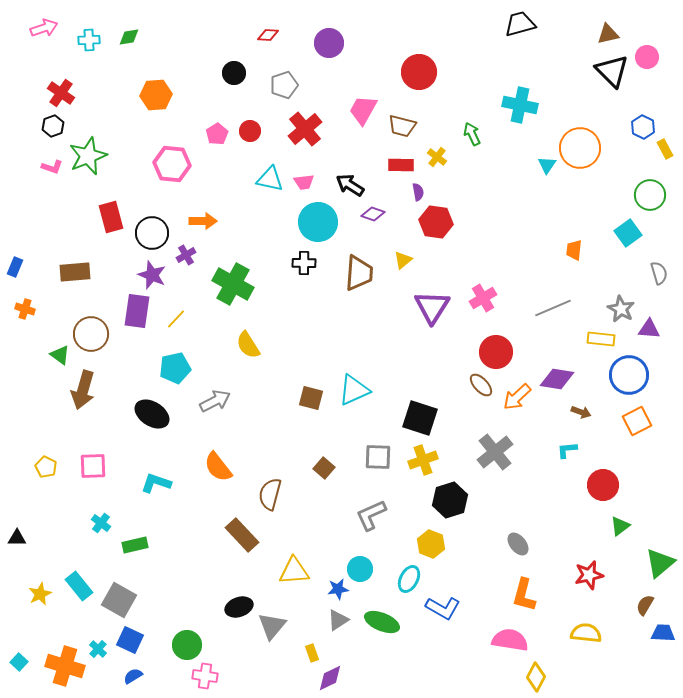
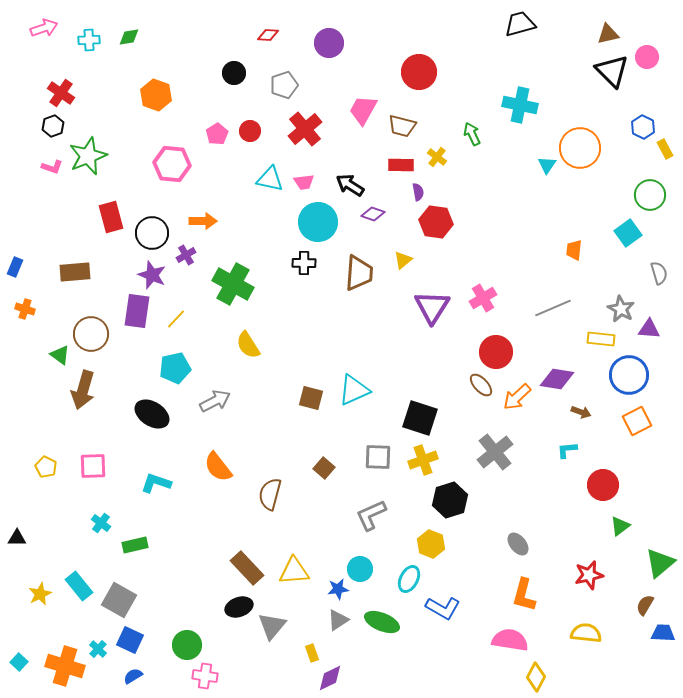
orange hexagon at (156, 95): rotated 24 degrees clockwise
brown rectangle at (242, 535): moved 5 px right, 33 px down
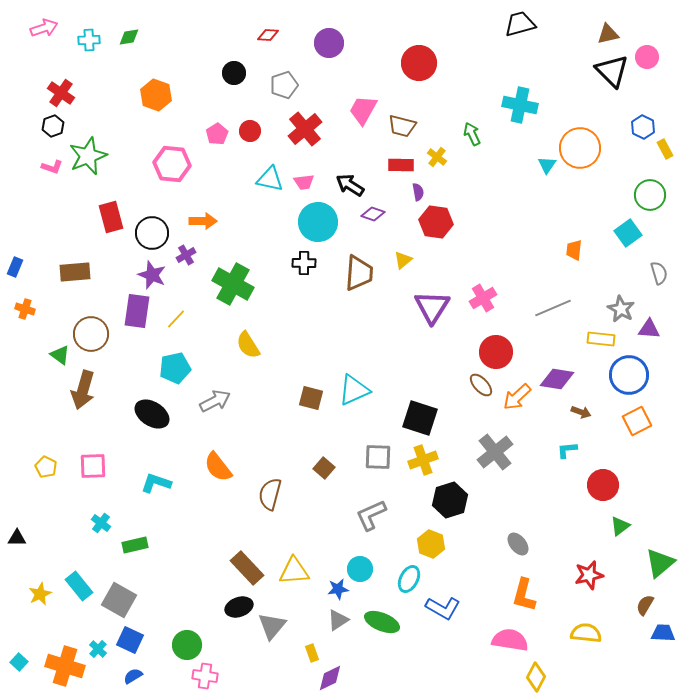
red circle at (419, 72): moved 9 px up
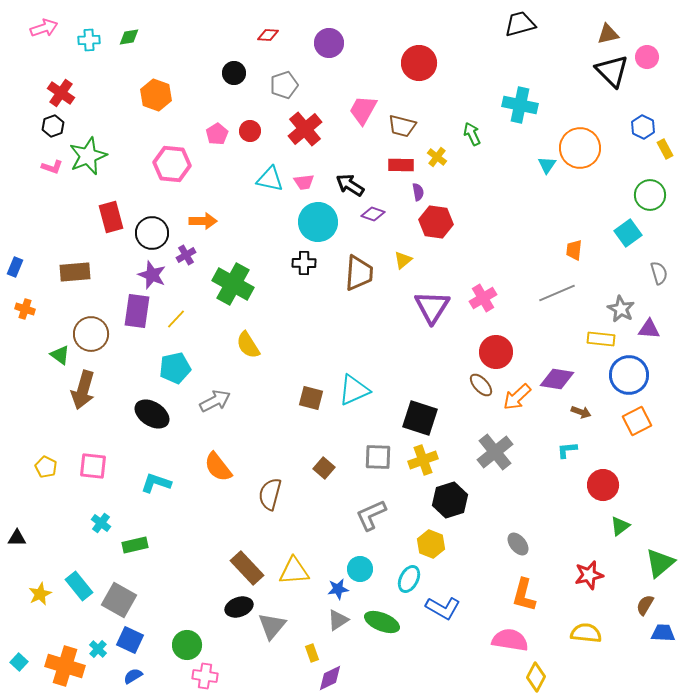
gray line at (553, 308): moved 4 px right, 15 px up
pink square at (93, 466): rotated 8 degrees clockwise
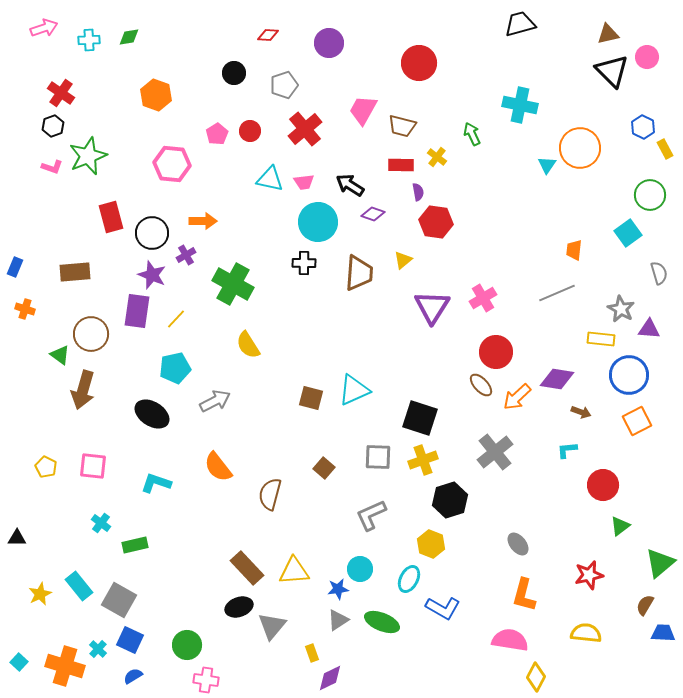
pink cross at (205, 676): moved 1 px right, 4 px down
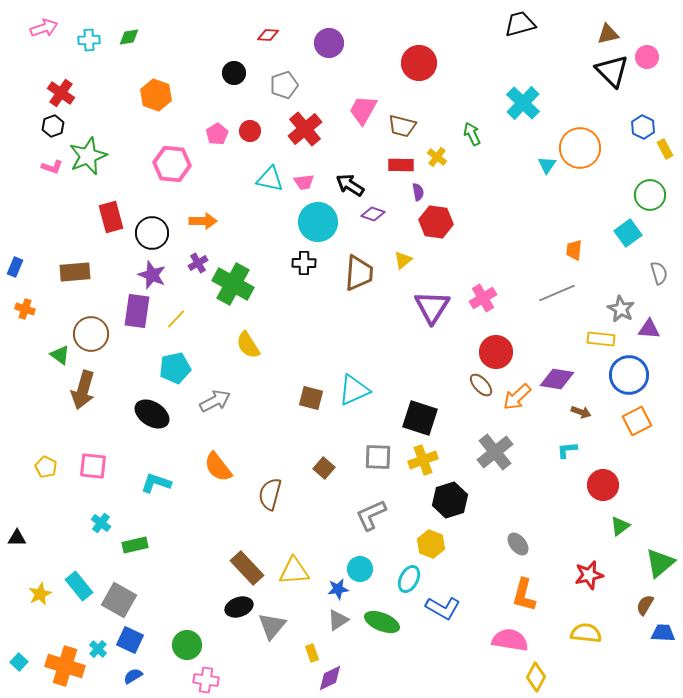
cyan cross at (520, 105): moved 3 px right, 2 px up; rotated 32 degrees clockwise
purple cross at (186, 255): moved 12 px right, 8 px down
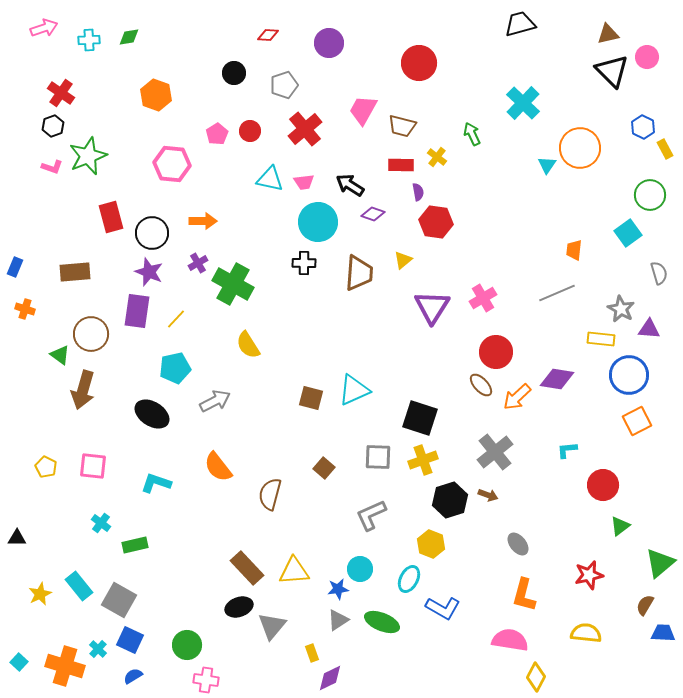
purple star at (152, 275): moved 3 px left, 3 px up
brown arrow at (581, 412): moved 93 px left, 83 px down
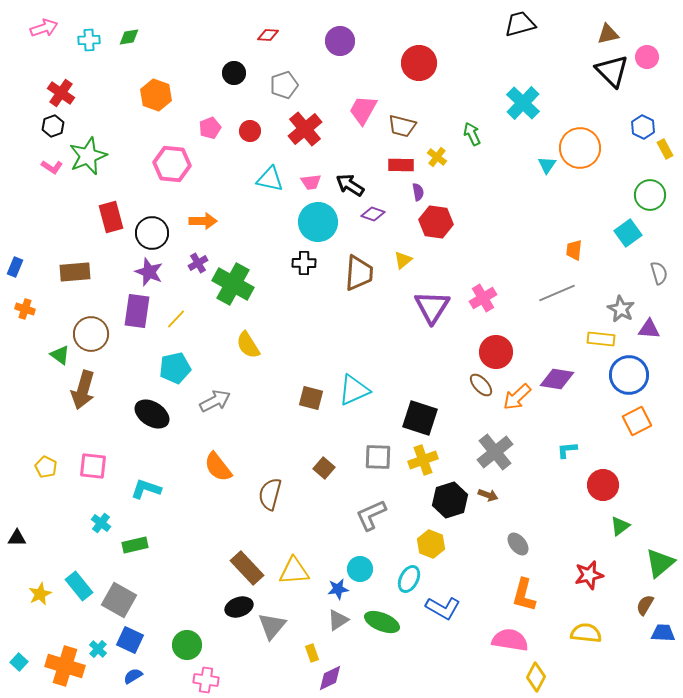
purple circle at (329, 43): moved 11 px right, 2 px up
pink pentagon at (217, 134): moved 7 px left, 6 px up; rotated 10 degrees clockwise
pink L-shape at (52, 167): rotated 15 degrees clockwise
pink trapezoid at (304, 182): moved 7 px right
cyan L-shape at (156, 483): moved 10 px left, 6 px down
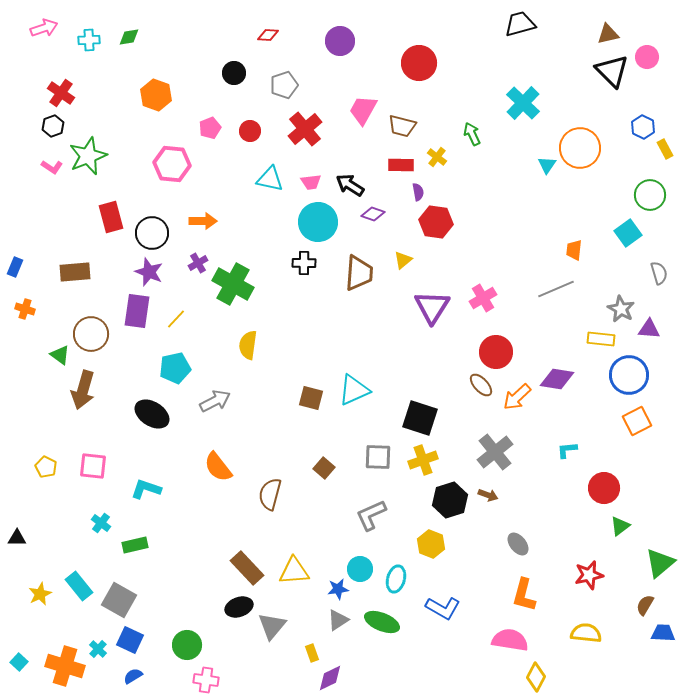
gray line at (557, 293): moved 1 px left, 4 px up
yellow semicircle at (248, 345): rotated 40 degrees clockwise
red circle at (603, 485): moved 1 px right, 3 px down
cyan ellipse at (409, 579): moved 13 px left; rotated 12 degrees counterclockwise
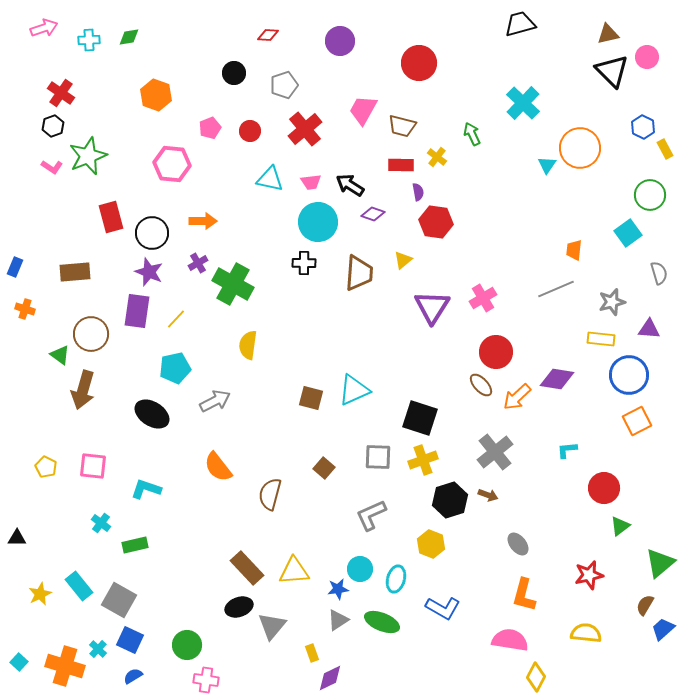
gray star at (621, 309): moved 9 px left, 7 px up; rotated 28 degrees clockwise
blue trapezoid at (663, 633): moved 4 px up; rotated 45 degrees counterclockwise
